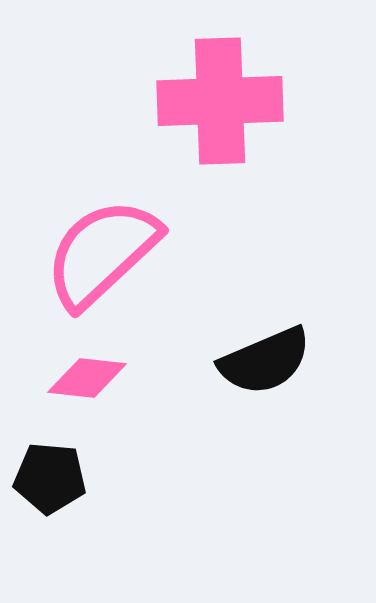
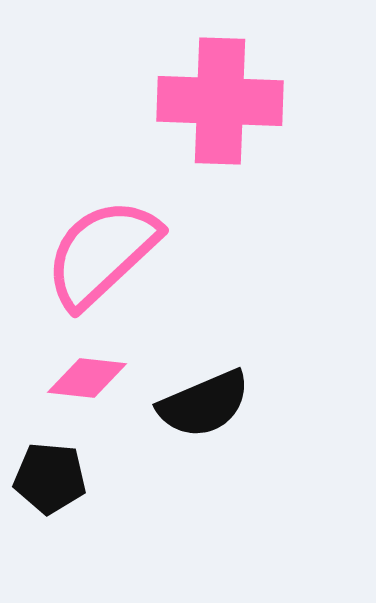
pink cross: rotated 4 degrees clockwise
black semicircle: moved 61 px left, 43 px down
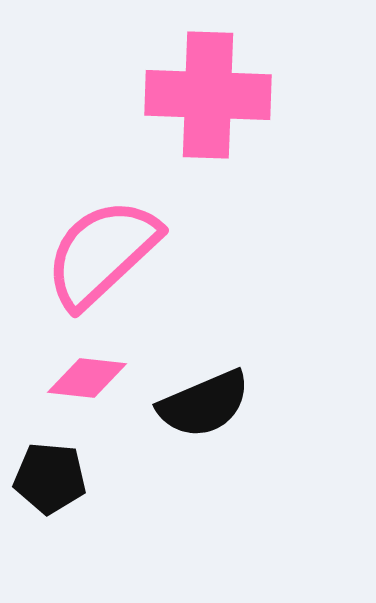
pink cross: moved 12 px left, 6 px up
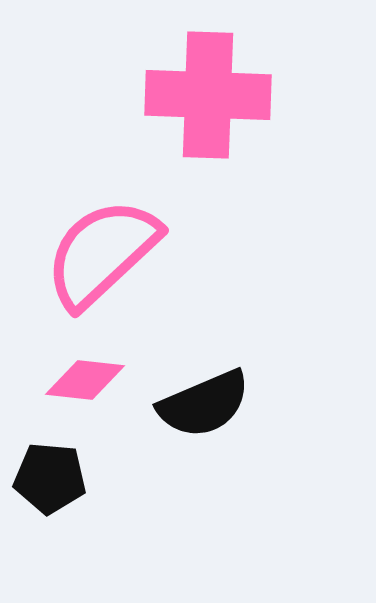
pink diamond: moved 2 px left, 2 px down
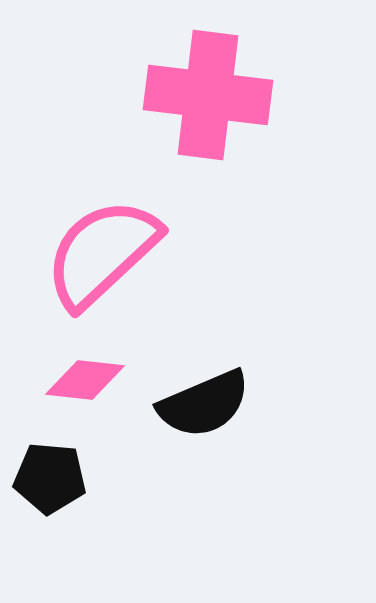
pink cross: rotated 5 degrees clockwise
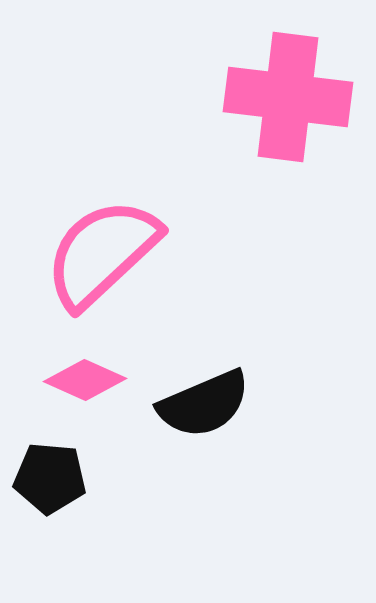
pink cross: moved 80 px right, 2 px down
pink diamond: rotated 18 degrees clockwise
